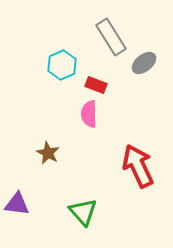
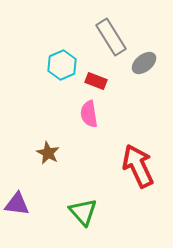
red rectangle: moved 4 px up
pink semicircle: rotated 8 degrees counterclockwise
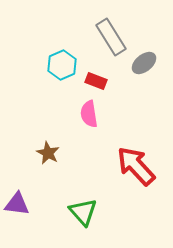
red arrow: moved 2 px left; rotated 18 degrees counterclockwise
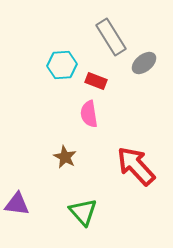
cyan hexagon: rotated 20 degrees clockwise
brown star: moved 17 px right, 4 px down
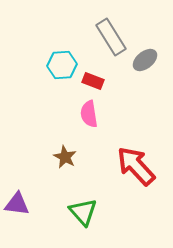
gray ellipse: moved 1 px right, 3 px up
red rectangle: moved 3 px left
